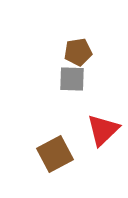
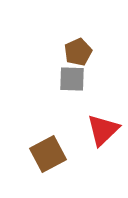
brown pentagon: rotated 16 degrees counterclockwise
brown square: moved 7 px left
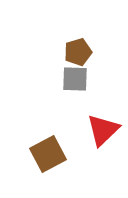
brown pentagon: rotated 8 degrees clockwise
gray square: moved 3 px right
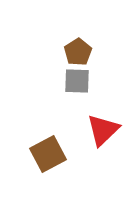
brown pentagon: rotated 16 degrees counterclockwise
gray square: moved 2 px right, 2 px down
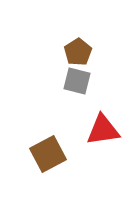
gray square: rotated 12 degrees clockwise
red triangle: rotated 36 degrees clockwise
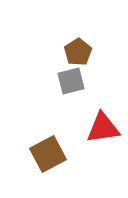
gray square: moved 6 px left; rotated 28 degrees counterclockwise
red triangle: moved 2 px up
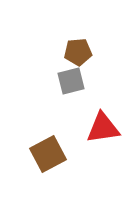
brown pentagon: rotated 28 degrees clockwise
